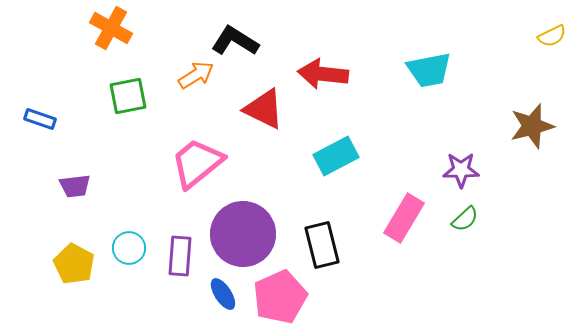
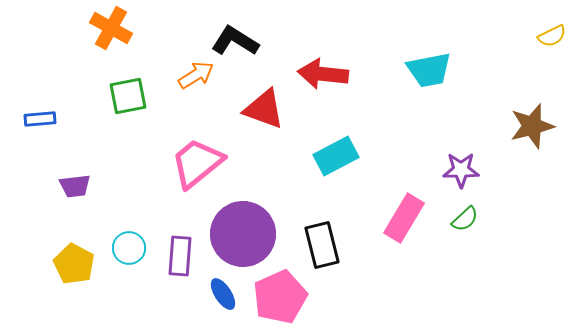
red triangle: rotated 6 degrees counterclockwise
blue rectangle: rotated 24 degrees counterclockwise
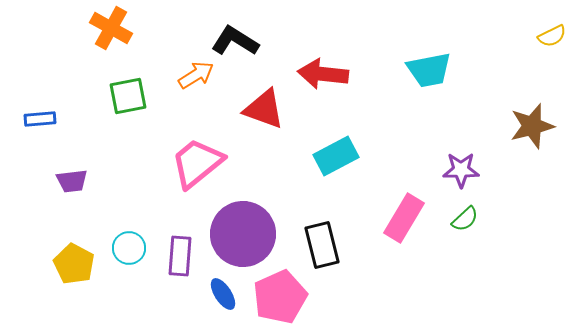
purple trapezoid: moved 3 px left, 5 px up
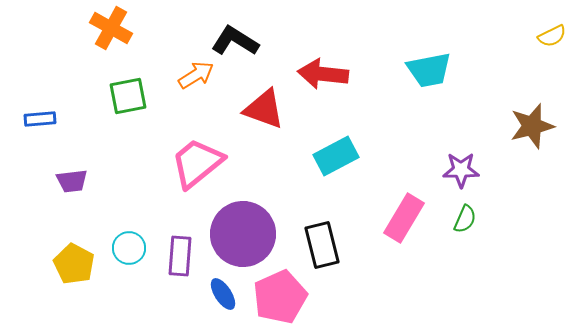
green semicircle: rotated 24 degrees counterclockwise
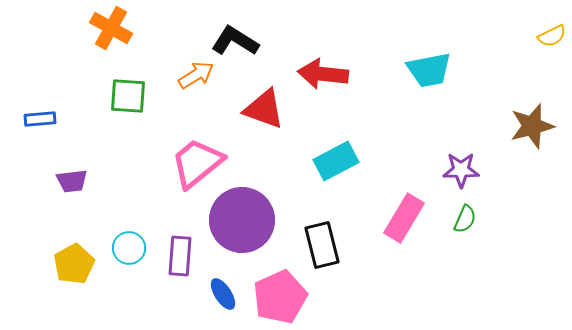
green square: rotated 15 degrees clockwise
cyan rectangle: moved 5 px down
purple circle: moved 1 px left, 14 px up
yellow pentagon: rotated 15 degrees clockwise
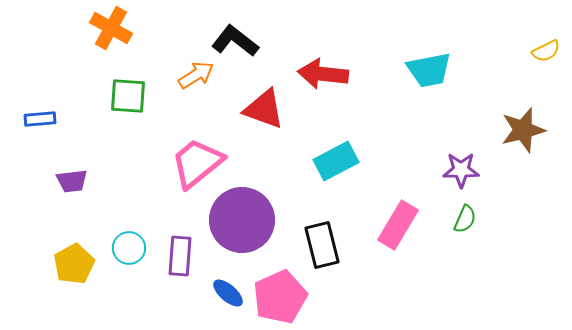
yellow semicircle: moved 6 px left, 15 px down
black L-shape: rotated 6 degrees clockwise
brown star: moved 9 px left, 4 px down
pink rectangle: moved 6 px left, 7 px down
blue ellipse: moved 5 px right, 1 px up; rotated 16 degrees counterclockwise
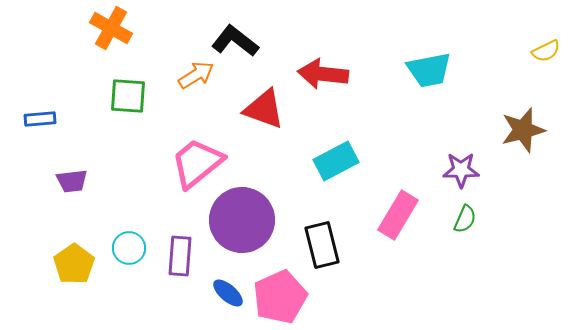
pink rectangle: moved 10 px up
yellow pentagon: rotated 6 degrees counterclockwise
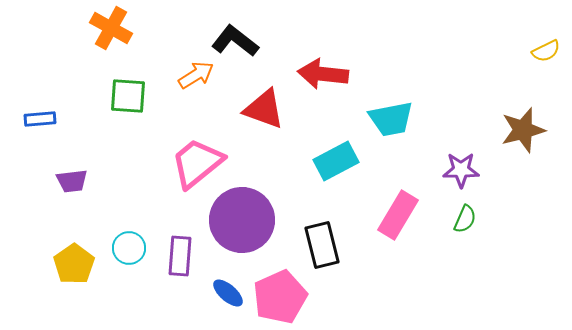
cyan trapezoid: moved 38 px left, 49 px down
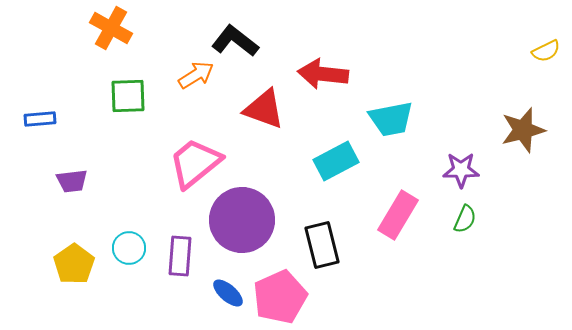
green square: rotated 6 degrees counterclockwise
pink trapezoid: moved 2 px left
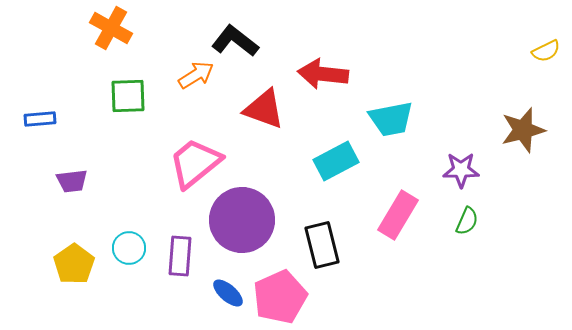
green semicircle: moved 2 px right, 2 px down
